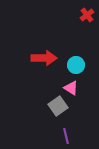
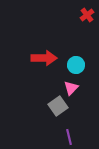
pink triangle: rotated 42 degrees clockwise
purple line: moved 3 px right, 1 px down
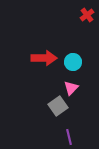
cyan circle: moved 3 px left, 3 px up
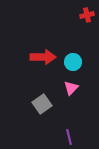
red cross: rotated 24 degrees clockwise
red arrow: moved 1 px left, 1 px up
gray square: moved 16 px left, 2 px up
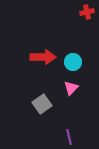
red cross: moved 3 px up
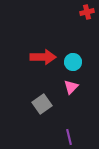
pink triangle: moved 1 px up
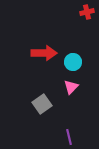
red arrow: moved 1 px right, 4 px up
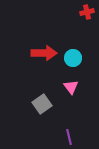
cyan circle: moved 4 px up
pink triangle: rotated 21 degrees counterclockwise
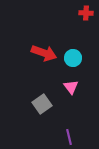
red cross: moved 1 px left, 1 px down; rotated 16 degrees clockwise
red arrow: rotated 20 degrees clockwise
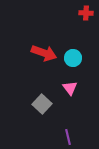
pink triangle: moved 1 px left, 1 px down
gray square: rotated 12 degrees counterclockwise
purple line: moved 1 px left
